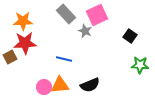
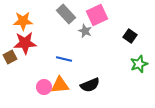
green star: moved 1 px left, 1 px up; rotated 24 degrees counterclockwise
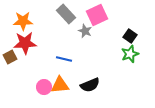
green star: moved 9 px left, 10 px up
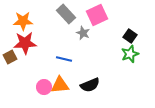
gray star: moved 2 px left, 2 px down
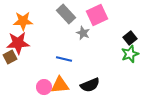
black square: moved 2 px down; rotated 16 degrees clockwise
red star: moved 7 px left
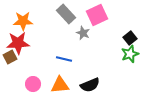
pink circle: moved 11 px left, 3 px up
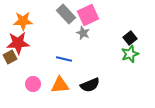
pink square: moved 9 px left
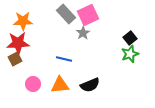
gray star: rotated 16 degrees clockwise
brown square: moved 5 px right, 2 px down
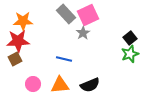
red star: moved 2 px up
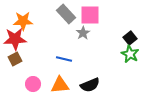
pink square: moved 2 px right; rotated 25 degrees clockwise
red star: moved 3 px left, 2 px up
green star: rotated 24 degrees counterclockwise
